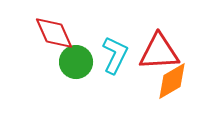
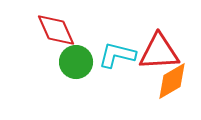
red diamond: moved 2 px right, 3 px up
cyan L-shape: moved 2 px right; rotated 102 degrees counterclockwise
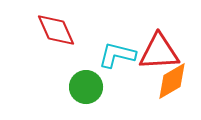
green circle: moved 10 px right, 25 px down
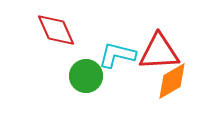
green circle: moved 11 px up
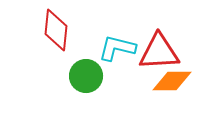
red diamond: rotated 30 degrees clockwise
cyan L-shape: moved 7 px up
orange diamond: rotated 30 degrees clockwise
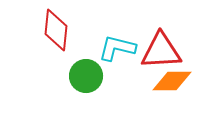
red triangle: moved 2 px right, 1 px up
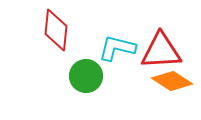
orange diamond: rotated 33 degrees clockwise
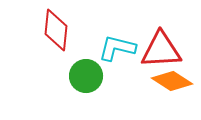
red triangle: moved 1 px up
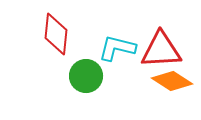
red diamond: moved 4 px down
